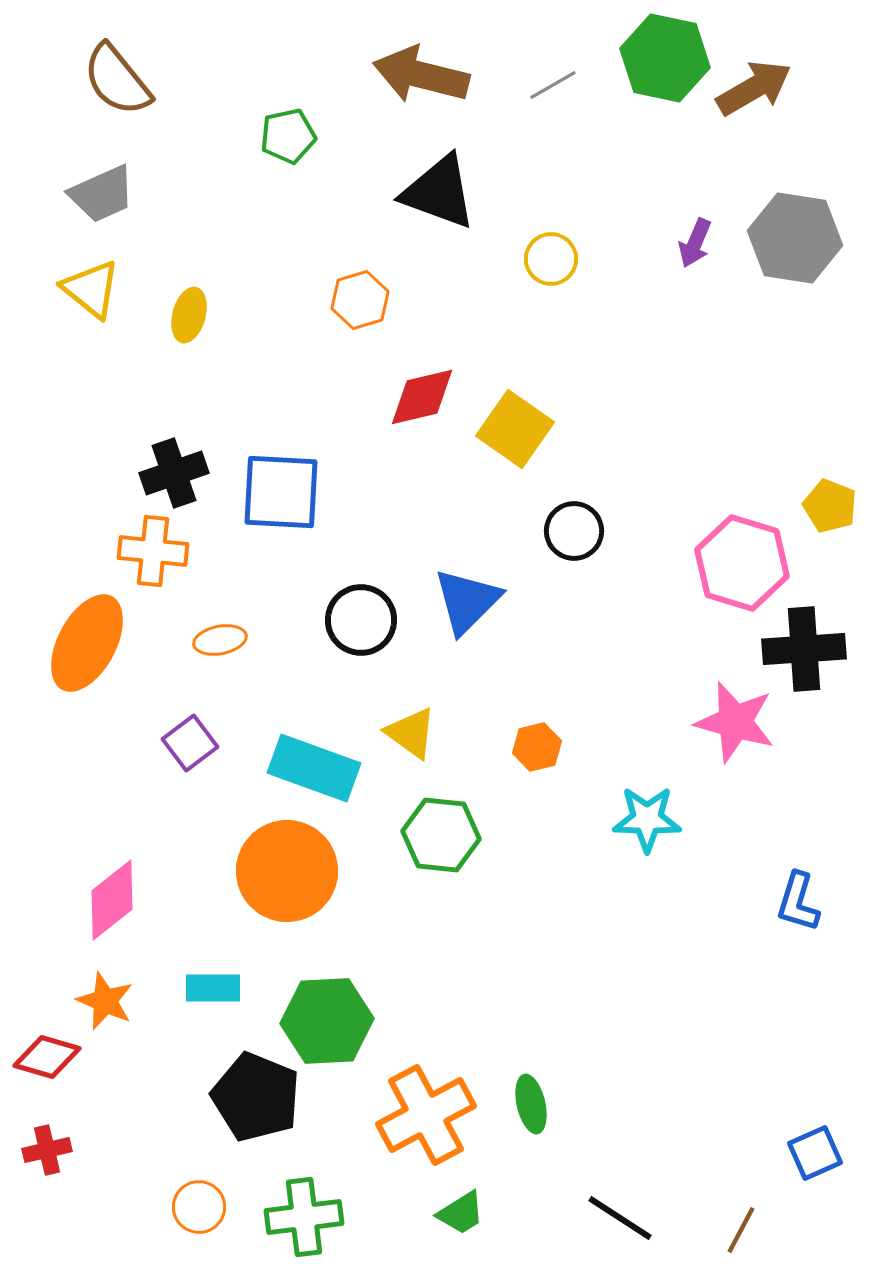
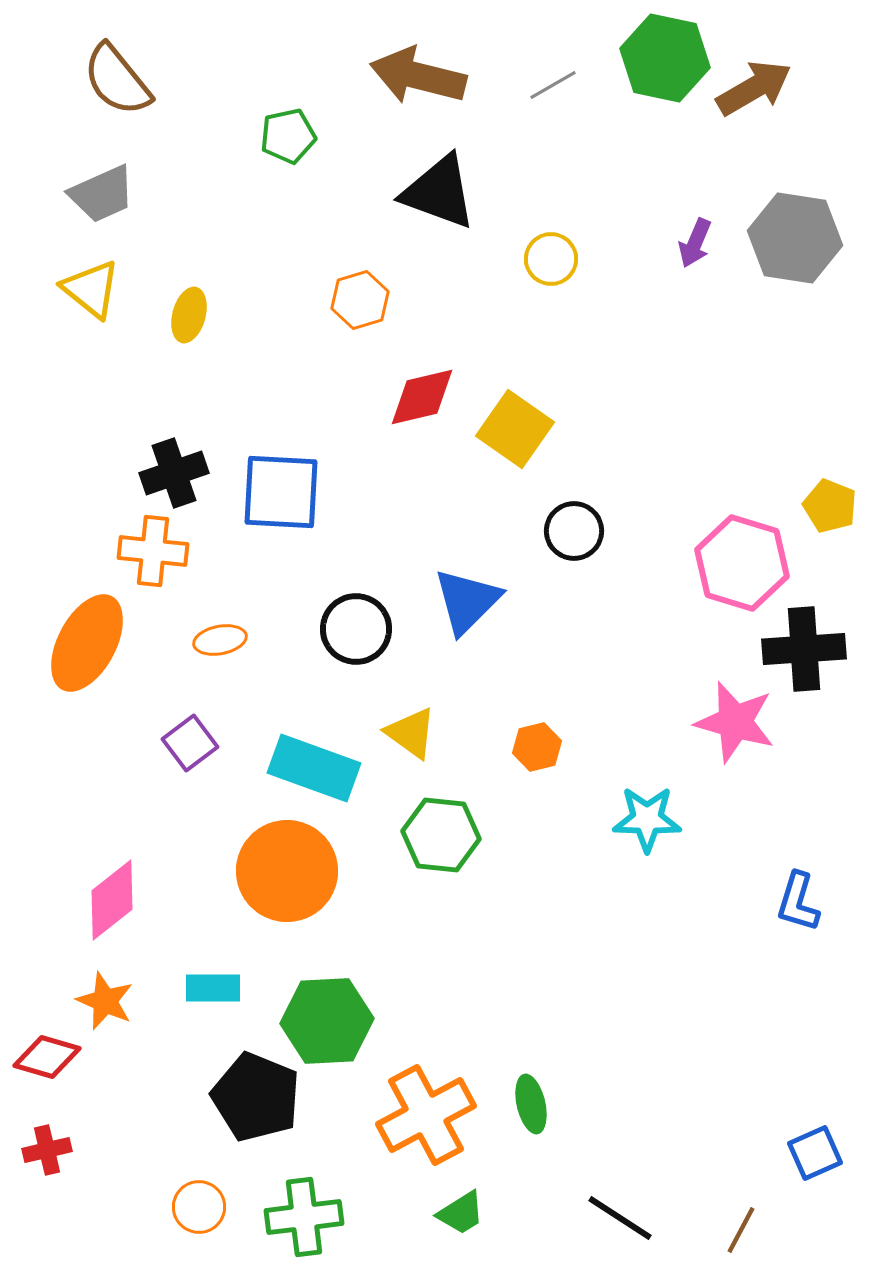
brown arrow at (421, 75): moved 3 px left, 1 px down
black circle at (361, 620): moved 5 px left, 9 px down
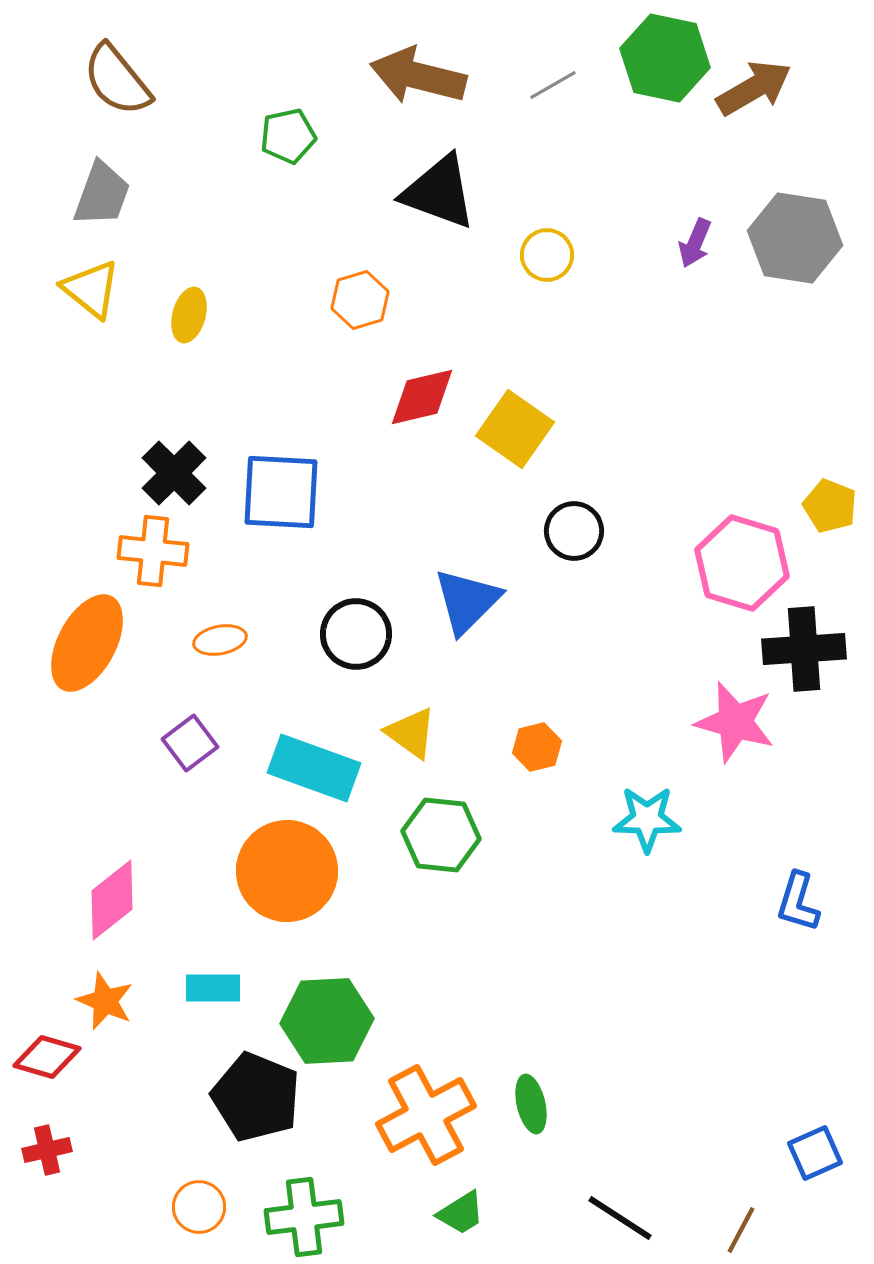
gray trapezoid at (102, 194): rotated 46 degrees counterclockwise
yellow circle at (551, 259): moved 4 px left, 4 px up
black cross at (174, 473): rotated 26 degrees counterclockwise
black circle at (356, 629): moved 5 px down
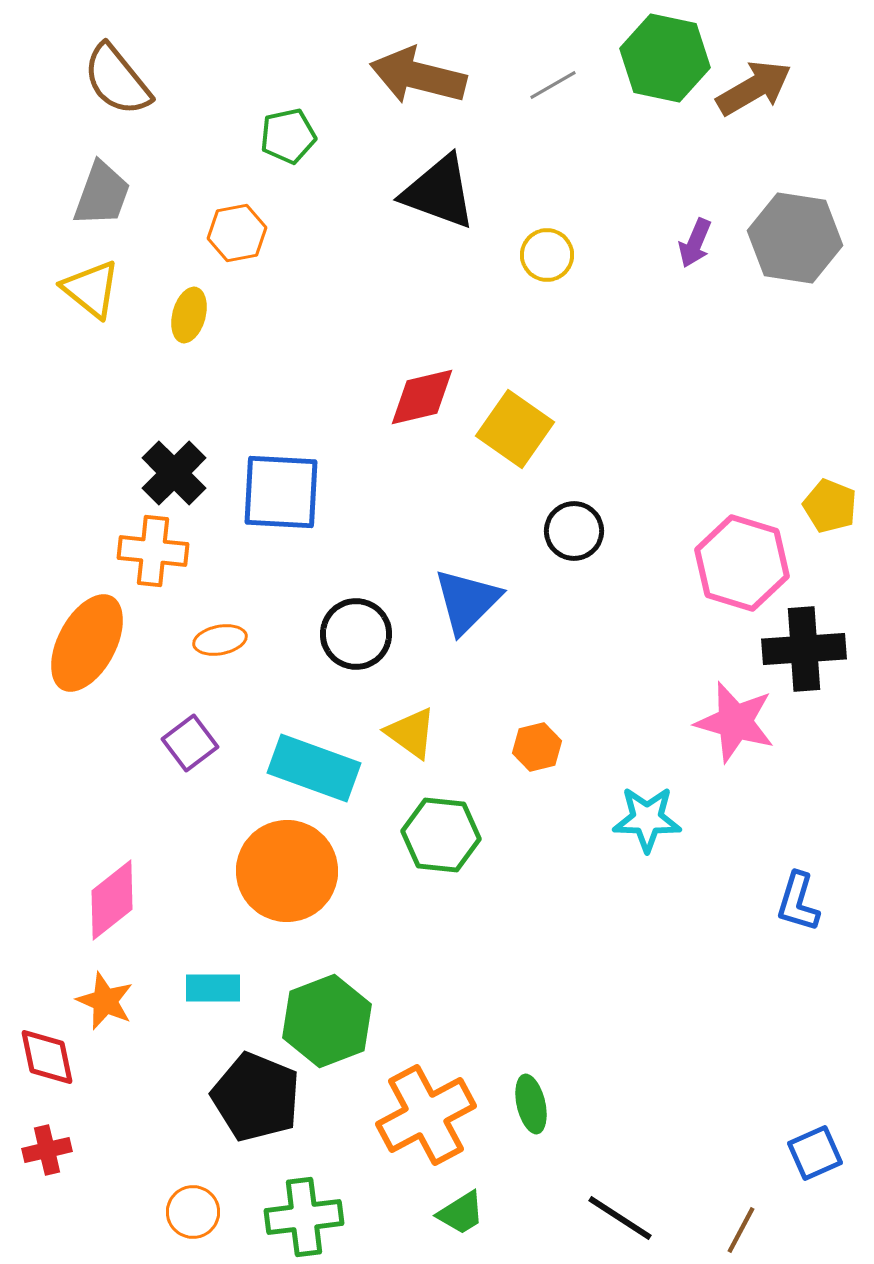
orange hexagon at (360, 300): moved 123 px left, 67 px up; rotated 6 degrees clockwise
green hexagon at (327, 1021): rotated 18 degrees counterclockwise
red diamond at (47, 1057): rotated 62 degrees clockwise
orange circle at (199, 1207): moved 6 px left, 5 px down
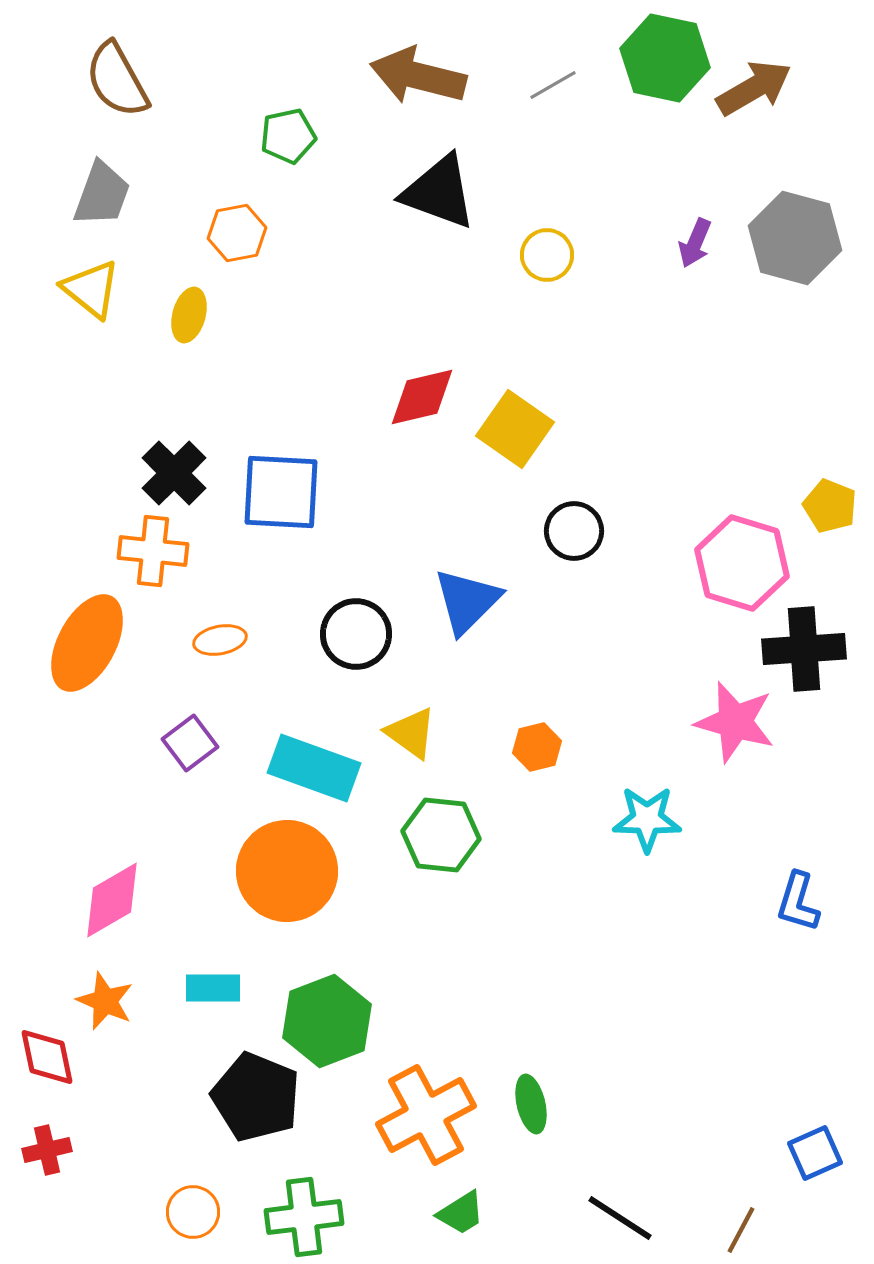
brown semicircle at (117, 80): rotated 10 degrees clockwise
gray hexagon at (795, 238): rotated 6 degrees clockwise
pink diamond at (112, 900): rotated 8 degrees clockwise
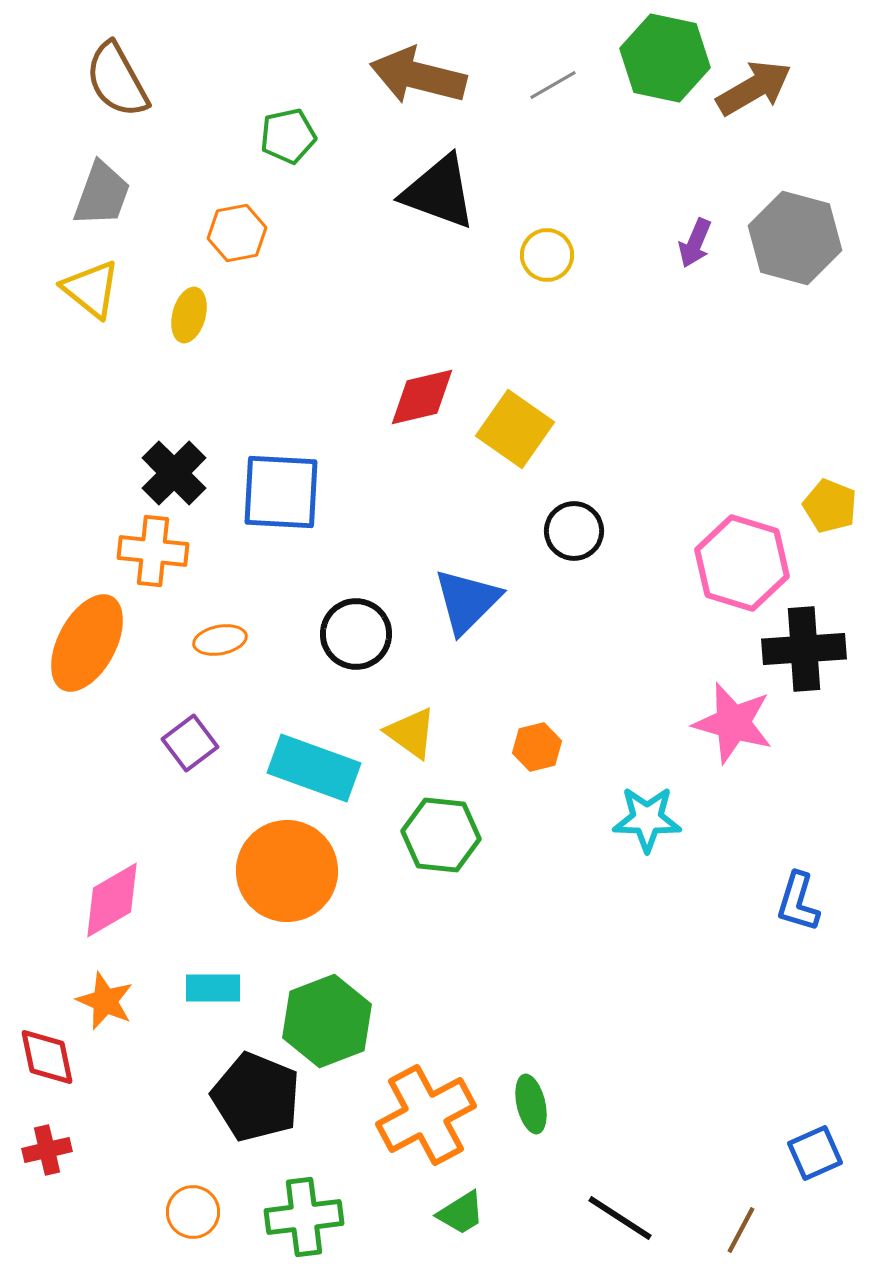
pink star at (735, 722): moved 2 px left, 1 px down
